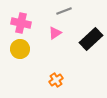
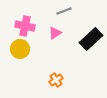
pink cross: moved 4 px right, 3 px down
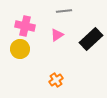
gray line: rotated 14 degrees clockwise
pink triangle: moved 2 px right, 2 px down
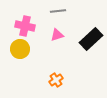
gray line: moved 6 px left
pink triangle: rotated 16 degrees clockwise
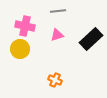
orange cross: moved 1 px left; rotated 32 degrees counterclockwise
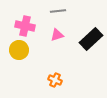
yellow circle: moved 1 px left, 1 px down
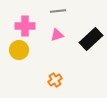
pink cross: rotated 12 degrees counterclockwise
orange cross: rotated 32 degrees clockwise
